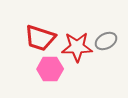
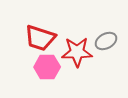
red star: moved 5 px down
pink hexagon: moved 3 px left, 2 px up
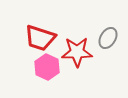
gray ellipse: moved 2 px right, 3 px up; rotated 30 degrees counterclockwise
pink hexagon: rotated 25 degrees clockwise
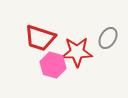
pink hexagon: moved 6 px right, 2 px up; rotated 10 degrees counterclockwise
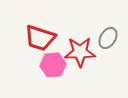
red star: moved 3 px right
pink hexagon: rotated 20 degrees counterclockwise
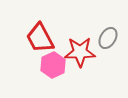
red trapezoid: rotated 44 degrees clockwise
pink hexagon: rotated 20 degrees counterclockwise
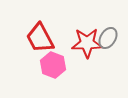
red star: moved 7 px right, 9 px up
pink hexagon: rotated 15 degrees counterclockwise
